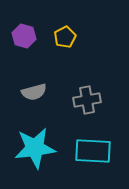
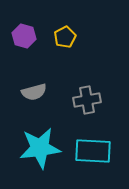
cyan star: moved 5 px right
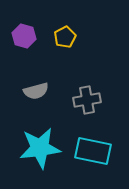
gray semicircle: moved 2 px right, 1 px up
cyan rectangle: rotated 9 degrees clockwise
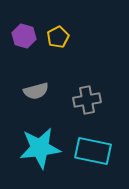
yellow pentagon: moved 7 px left
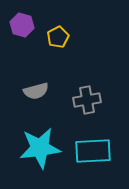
purple hexagon: moved 2 px left, 11 px up
cyan rectangle: rotated 15 degrees counterclockwise
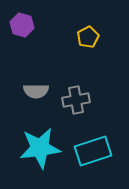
yellow pentagon: moved 30 px right
gray semicircle: rotated 15 degrees clockwise
gray cross: moved 11 px left
cyan rectangle: rotated 15 degrees counterclockwise
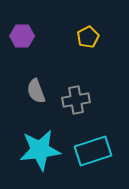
purple hexagon: moved 11 px down; rotated 15 degrees counterclockwise
gray semicircle: rotated 70 degrees clockwise
cyan star: moved 2 px down
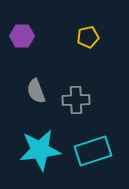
yellow pentagon: rotated 15 degrees clockwise
gray cross: rotated 8 degrees clockwise
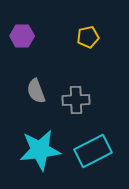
cyan rectangle: rotated 9 degrees counterclockwise
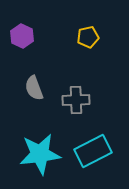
purple hexagon: rotated 25 degrees clockwise
gray semicircle: moved 2 px left, 3 px up
cyan star: moved 4 px down
